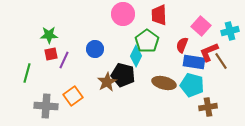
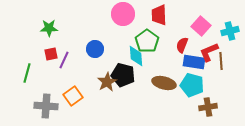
green star: moved 7 px up
cyan diamond: rotated 30 degrees counterclockwise
brown line: rotated 30 degrees clockwise
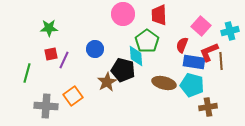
black pentagon: moved 5 px up
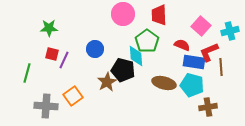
red semicircle: rotated 91 degrees clockwise
red square: moved 1 px right; rotated 24 degrees clockwise
brown line: moved 6 px down
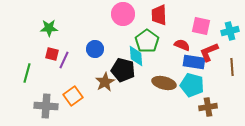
pink square: rotated 30 degrees counterclockwise
brown line: moved 11 px right
brown star: moved 2 px left
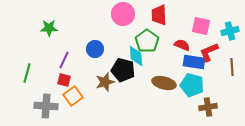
red square: moved 12 px right, 26 px down
brown star: rotated 12 degrees clockwise
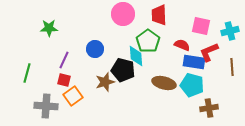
green pentagon: moved 1 px right
brown cross: moved 1 px right, 1 px down
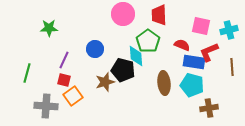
cyan cross: moved 1 px left, 1 px up
brown ellipse: rotated 70 degrees clockwise
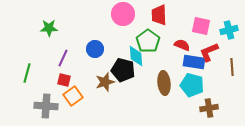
purple line: moved 1 px left, 2 px up
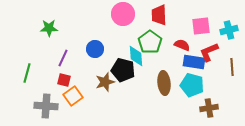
pink square: rotated 18 degrees counterclockwise
green pentagon: moved 2 px right, 1 px down
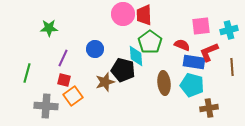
red trapezoid: moved 15 px left
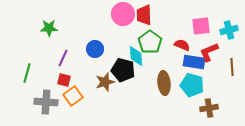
gray cross: moved 4 px up
